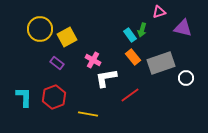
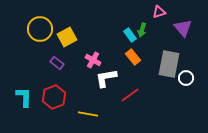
purple triangle: rotated 36 degrees clockwise
gray rectangle: moved 8 px right, 1 px down; rotated 60 degrees counterclockwise
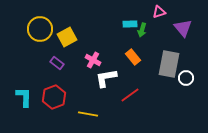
cyan rectangle: moved 11 px up; rotated 56 degrees counterclockwise
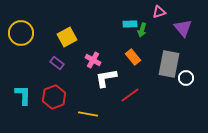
yellow circle: moved 19 px left, 4 px down
cyan L-shape: moved 1 px left, 2 px up
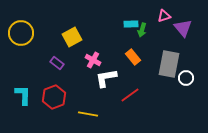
pink triangle: moved 5 px right, 4 px down
cyan rectangle: moved 1 px right
yellow square: moved 5 px right
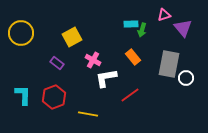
pink triangle: moved 1 px up
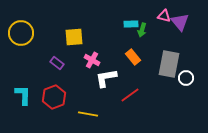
pink triangle: moved 1 px down; rotated 32 degrees clockwise
purple triangle: moved 3 px left, 6 px up
yellow square: moved 2 px right; rotated 24 degrees clockwise
pink cross: moved 1 px left
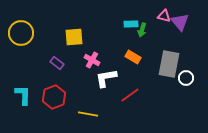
orange rectangle: rotated 21 degrees counterclockwise
